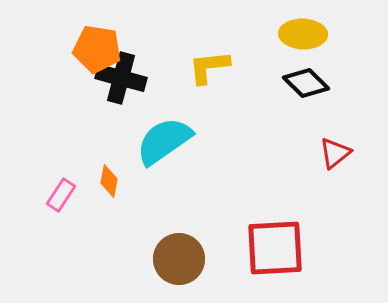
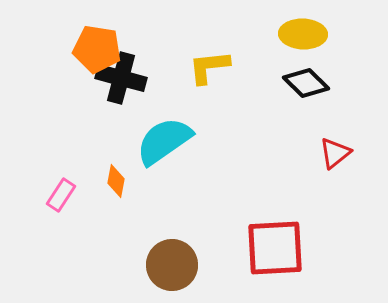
orange diamond: moved 7 px right
brown circle: moved 7 px left, 6 px down
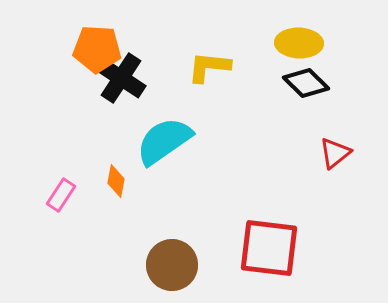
yellow ellipse: moved 4 px left, 9 px down
orange pentagon: rotated 6 degrees counterclockwise
yellow L-shape: rotated 12 degrees clockwise
black cross: rotated 18 degrees clockwise
red square: moved 6 px left; rotated 10 degrees clockwise
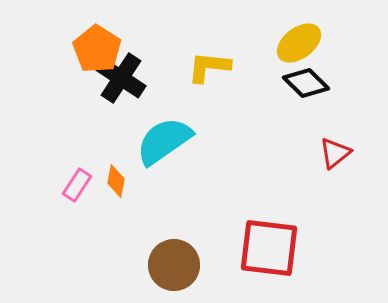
yellow ellipse: rotated 39 degrees counterclockwise
orange pentagon: rotated 30 degrees clockwise
pink rectangle: moved 16 px right, 10 px up
brown circle: moved 2 px right
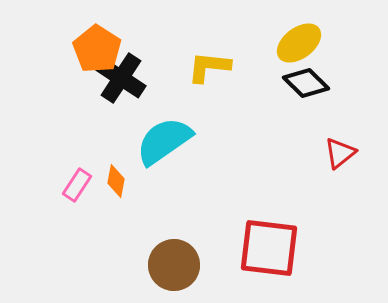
red triangle: moved 5 px right
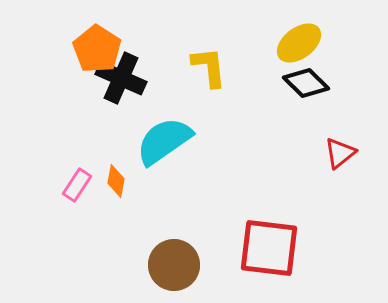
yellow L-shape: rotated 78 degrees clockwise
black cross: rotated 9 degrees counterclockwise
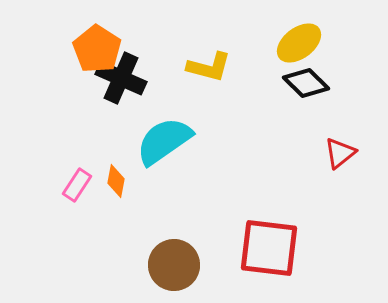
yellow L-shape: rotated 111 degrees clockwise
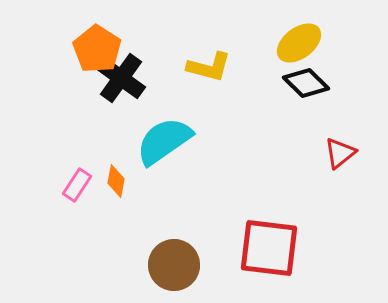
black cross: rotated 12 degrees clockwise
